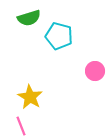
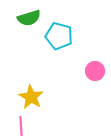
yellow star: moved 1 px right
pink line: rotated 18 degrees clockwise
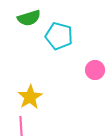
pink circle: moved 1 px up
yellow star: moved 1 px left; rotated 10 degrees clockwise
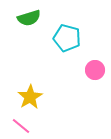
cyan pentagon: moved 8 px right, 2 px down
pink line: rotated 48 degrees counterclockwise
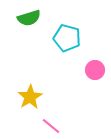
pink line: moved 30 px right
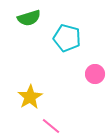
pink circle: moved 4 px down
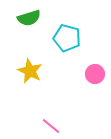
yellow star: moved 26 px up; rotated 15 degrees counterclockwise
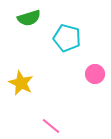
yellow star: moved 9 px left, 12 px down
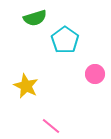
green semicircle: moved 6 px right
cyan pentagon: moved 2 px left, 2 px down; rotated 20 degrees clockwise
yellow star: moved 5 px right, 3 px down
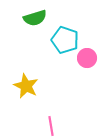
cyan pentagon: rotated 16 degrees counterclockwise
pink circle: moved 8 px left, 16 px up
pink line: rotated 42 degrees clockwise
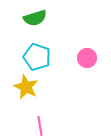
cyan pentagon: moved 28 px left, 17 px down
yellow star: moved 1 px down
pink line: moved 11 px left
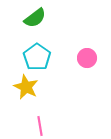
green semicircle: rotated 20 degrees counterclockwise
cyan pentagon: rotated 16 degrees clockwise
